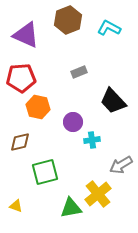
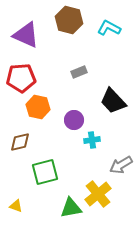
brown hexagon: moved 1 px right; rotated 24 degrees counterclockwise
purple circle: moved 1 px right, 2 px up
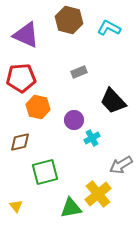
cyan cross: moved 2 px up; rotated 21 degrees counterclockwise
yellow triangle: rotated 32 degrees clockwise
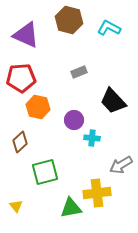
cyan cross: rotated 35 degrees clockwise
brown diamond: rotated 30 degrees counterclockwise
yellow cross: moved 1 px left, 1 px up; rotated 32 degrees clockwise
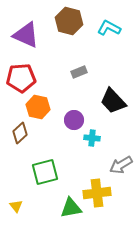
brown hexagon: moved 1 px down
brown diamond: moved 9 px up
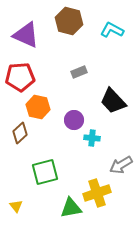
cyan L-shape: moved 3 px right, 2 px down
red pentagon: moved 1 px left, 1 px up
yellow cross: rotated 12 degrees counterclockwise
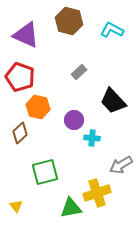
gray rectangle: rotated 21 degrees counterclockwise
red pentagon: rotated 24 degrees clockwise
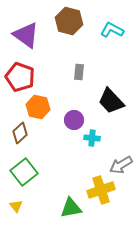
purple triangle: rotated 12 degrees clockwise
gray rectangle: rotated 42 degrees counterclockwise
black trapezoid: moved 2 px left
green square: moved 21 px left; rotated 24 degrees counterclockwise
yellow cross: moved 4 px right, 3 px up
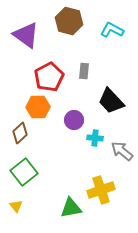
gray rectangle: moved 5 px right, 1 px up
red pentagon: moved 29 px right; rotated 24 degrees clockwise
orange hexagon: rotated 15 degrees counterclockwise
cyan cross: moved 3 px right
gray arrow: moved 1 px right, 14 px up; rotated 70 degrees clockwise
